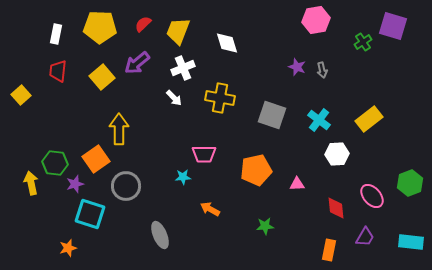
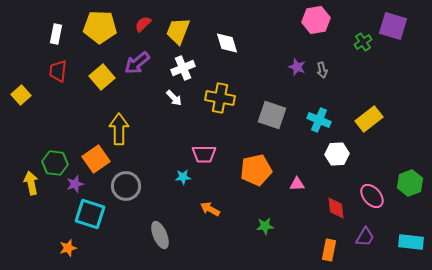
cyan cross at (319, 120): rotated 15 degrees counterclockwise
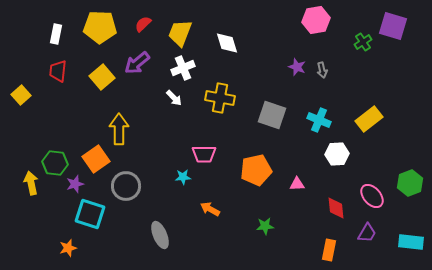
yellow trapezoid at (178, 31): moved 2 px right, 2 px down
purple trapezoid at (365, 237): moved 2 px right, 4 px up
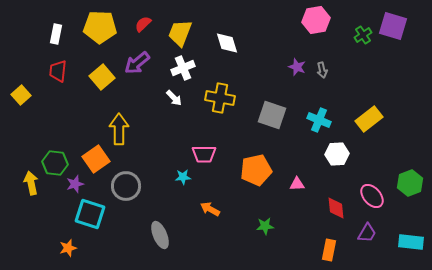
green cross at (363, 42): moved 7 px up
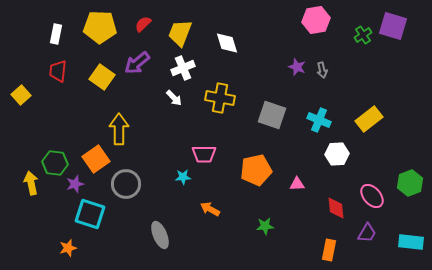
yellow square at (102, 77): rotated 15 degrees counterclockwise
gray circle at (126, 186): moved 2 px up
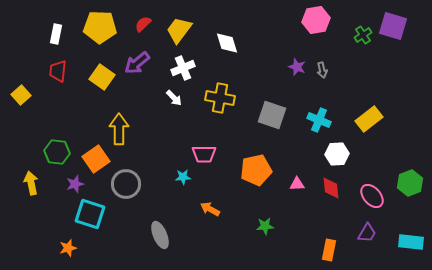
yellow trapezoid at (180, 33): moved 1 px left, 3 px up; rotated 16 degrees clockwise
green hexagon at (55, 163): moved 2 px right, 11 px up
red diamond at (336, 208): moved 5 px left, 20 px up
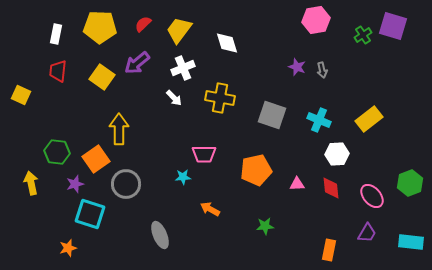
yellow square at (21, 95): rotated 24 degrees counterclockwise
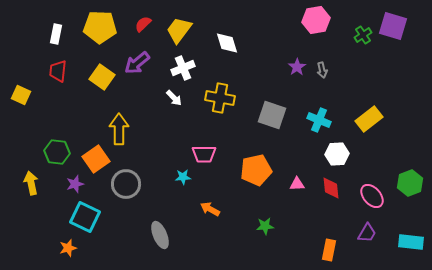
purple star at (297, 67): rotated 18 degrees clockwise
cyan square at (90, 214): moved 5 px left, 3 px down; rotated 8 degrees clockwise
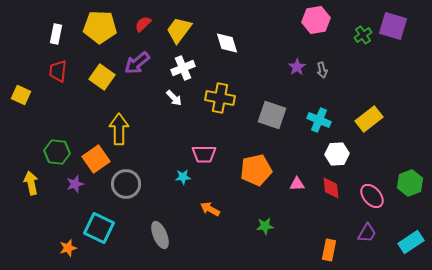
cyan square at (85, 217): moved 14 px right, 11 px down
cyan rectangle at (411, 242): rotated 40 degrees counterclockwise
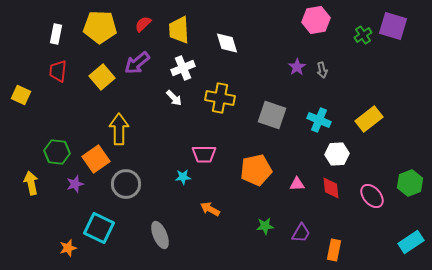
yellow trapezoid at (179, 30): rotated 40 degrees counterclockwise
yellow square at (102, 77): rotated 15 degrees clockwise
purple trapezoid at (367, 233): moved 66 px left
orange rectangle at (329, 250): moved 5 px right
